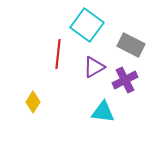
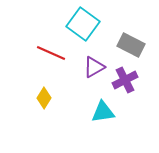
cyan square: moved 4 px left, 1 px up
red line: moved 7 px left, 1 px up; rotated 72 degrees counterclockwise
yellow diamond: moved 11 px right, 4 px up
cyan triangle: rotated 15 degrees counterclockwise
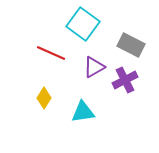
cyan triangle: moved 20 px left
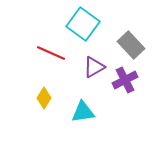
gray rectangle: rotated 20 degrees clockwise
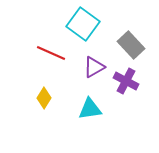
purple cross: moved 1 px right, 1 px down; rotated 35 degrees counterclockwise
cyan triangle: moved 7 px right, 3 px up
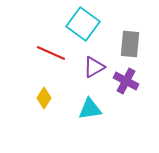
gray rectangle: moved 1 px left, 1 px up; rotated 48 degrees clockwise
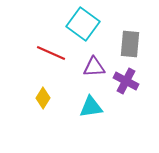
purple triangle: rotated 25 degrees clockwise
yellow diamond: moved 1 px left
cyan triangle: moved 1 px right, 2 px up
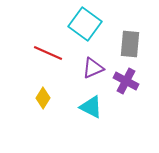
cyan square: moved 2 px right
red line: moved 3 px left
purple triangle: moved 1 px left, 1 px down; rotated 20 degrees counterclockwise
cyan triangle: rotated 35 degrees clockwise
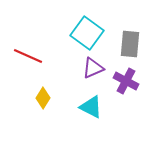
cyan square: moved 2 px right, 9 px down
red line: moved 20 px left, 3 px down
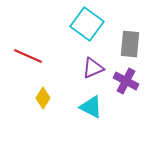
cyan square: moved 9 px up
